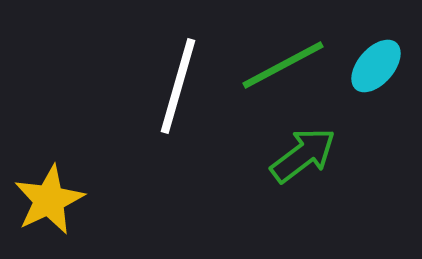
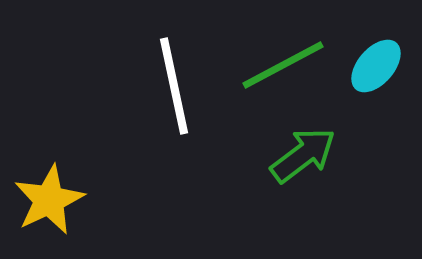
white line: moved 4 px left; rotated 28 degrees counterclockwise
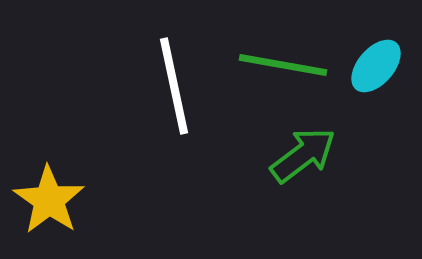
green line: rotated 38 degrees clockwise
yellow star: rotated 12 degrees counterclockwise
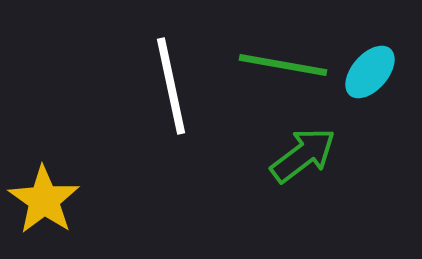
cyan ellipse: moved 6 px left, 6 px down
white line: moved 3 px left
yellow star: moved 5 px left
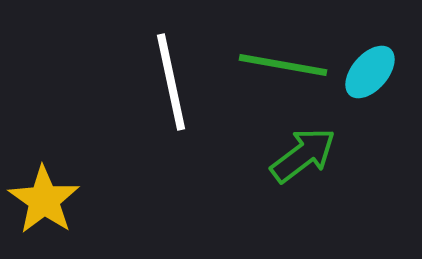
white line: moved 4 px up
